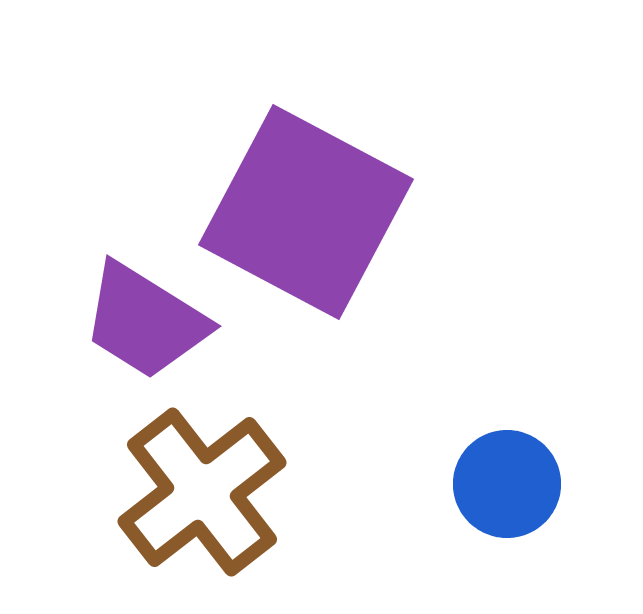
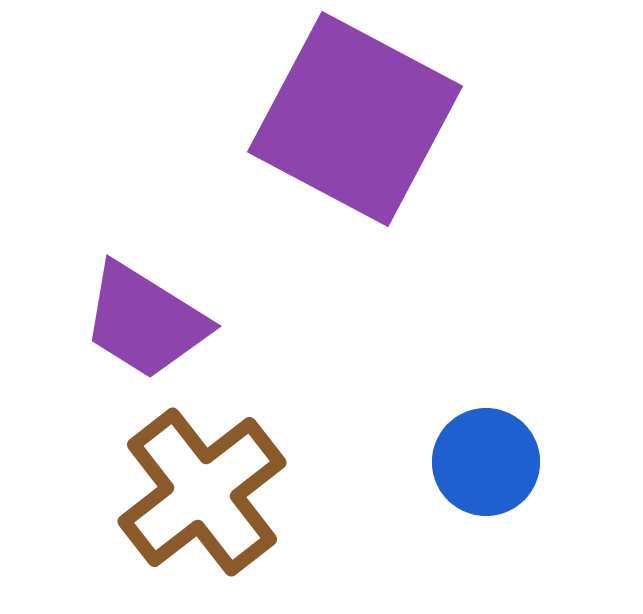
purple square: moved 49 px right, 93 px up
blue circle: moved 21 px left, 22 px up
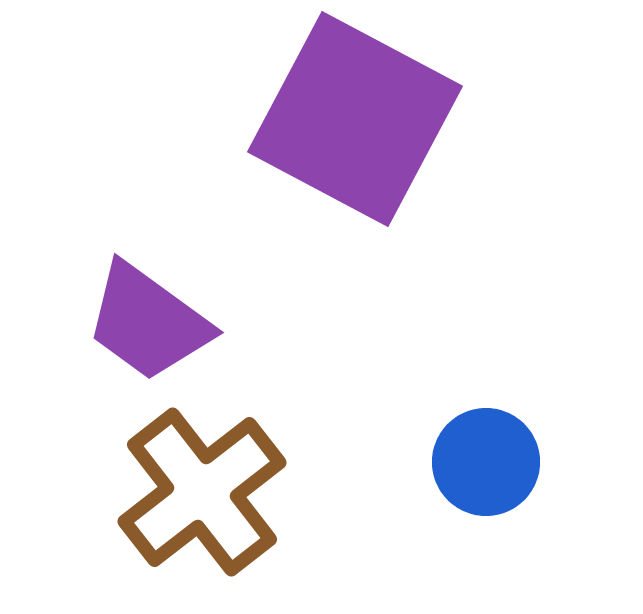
purple trapezoid: moved 3 px right, 1 px down; rotated 4 degrees clockwise
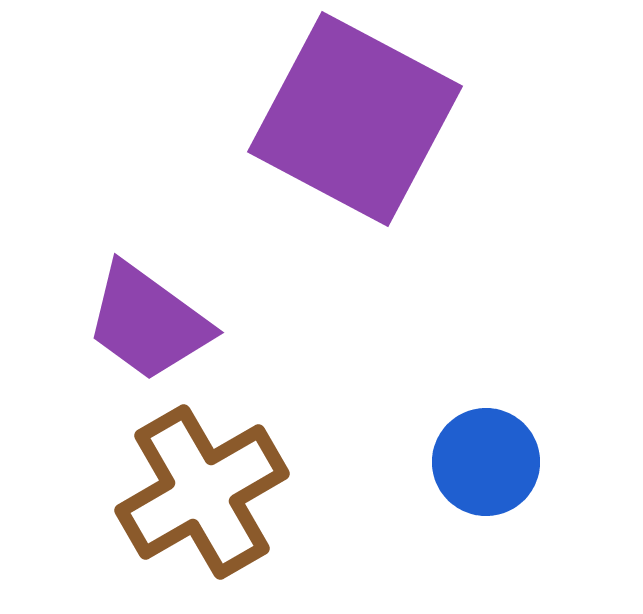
brown cross: rotated 8 degrees clockwise
